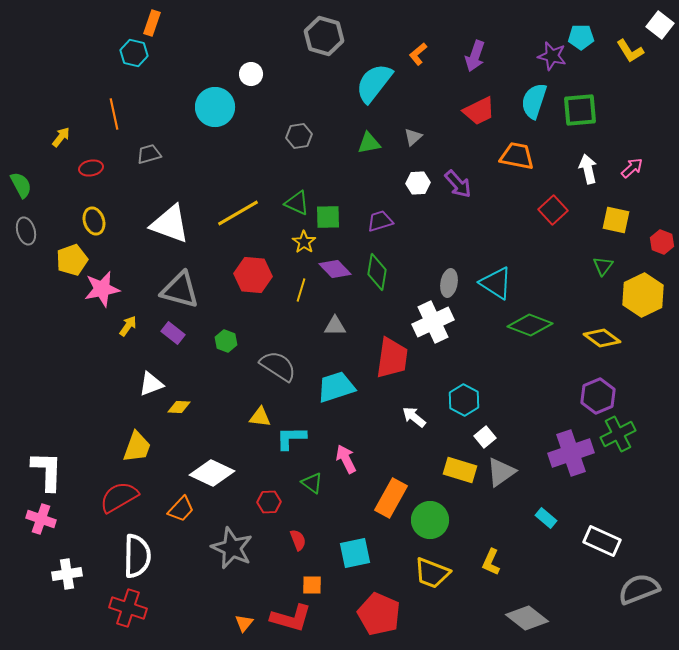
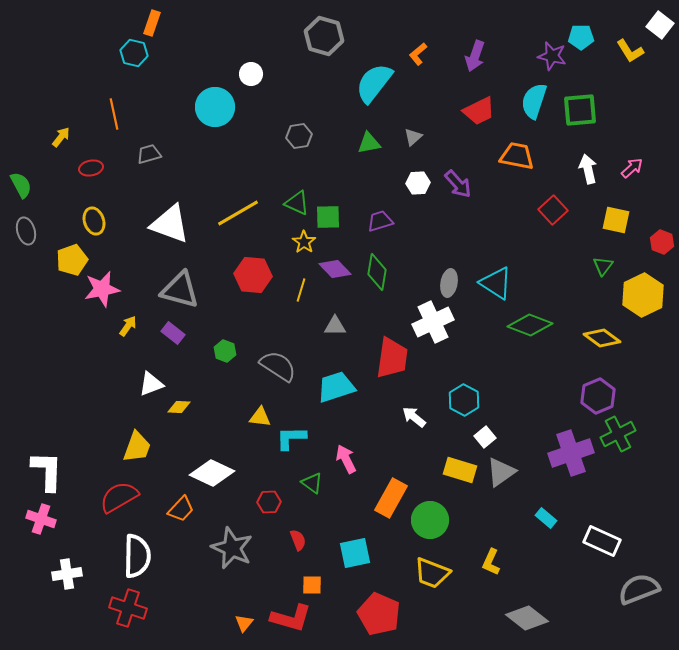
green hexagon at (226, 341): moved 1 px left, 10 px down
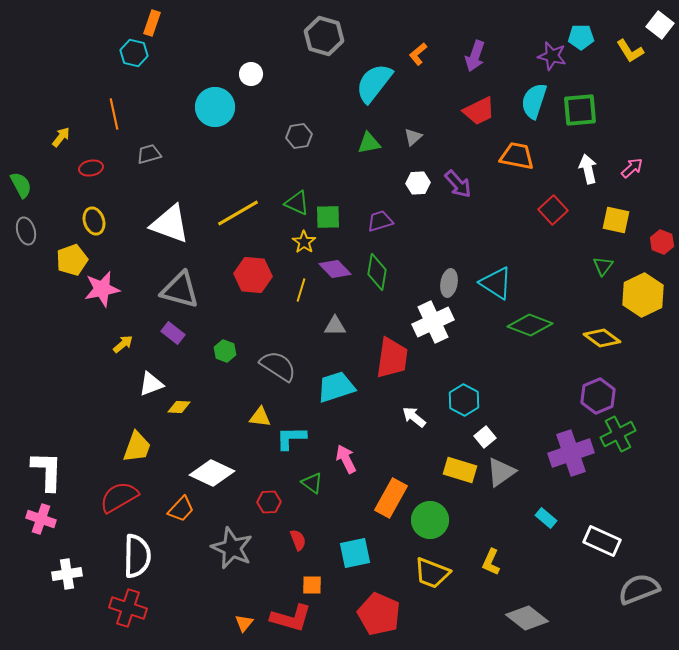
yellow arrow at (128, 326): moved 5 px left, 18 px down; rotated 15 degrees clockwise
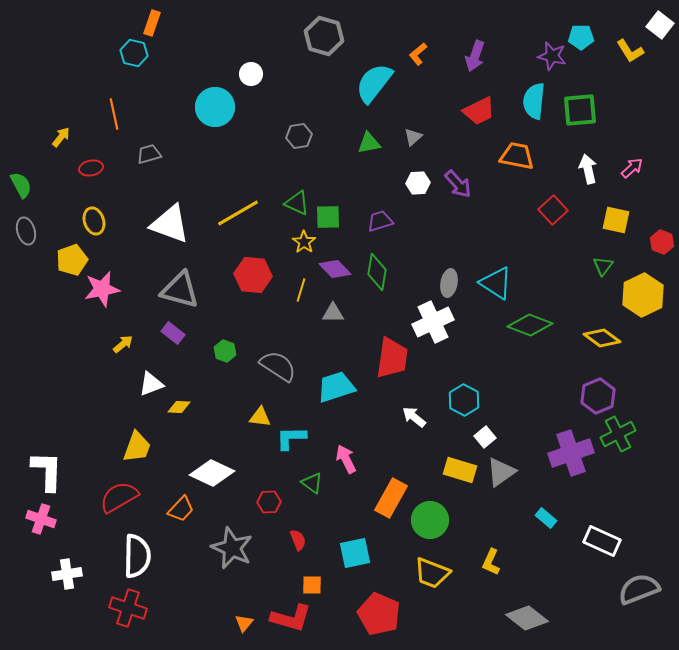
cyan semicircle at (534, 101): rotated 12 degrees counterclockwise
gray triangle at (335, 326): moved 2 px left, 13 px up
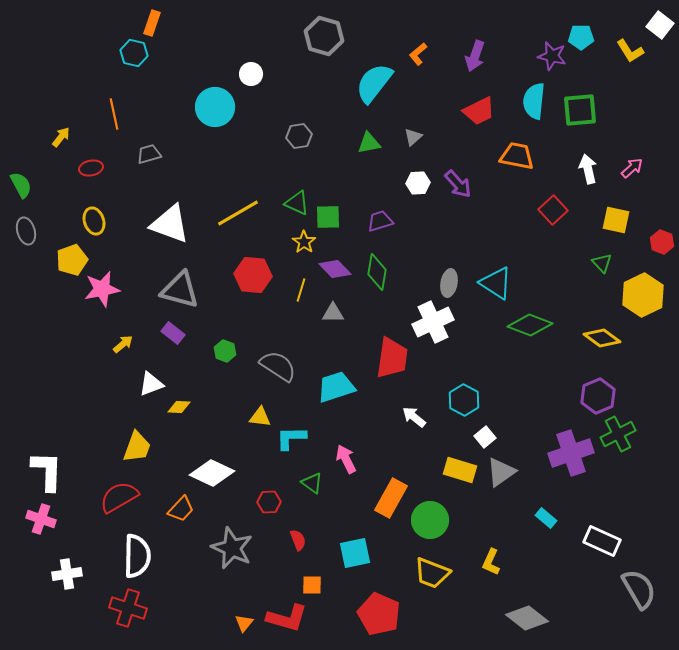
green triangle at (603, 266): moved 1 px left, 3 px up; rotated 20 degrees counterclockwise
gray semicircle at (639, 589): rotated 81 degrees clockwise
red L-shape at (291, 618): moved 4 px left
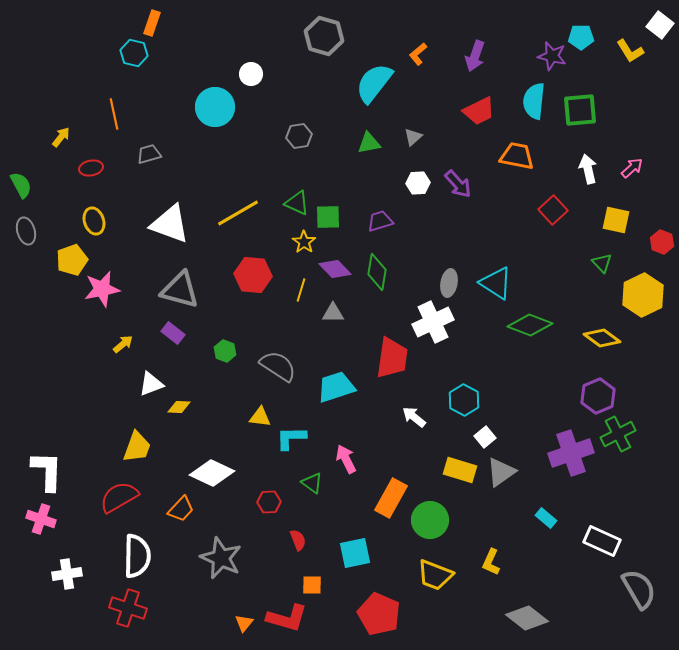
gray star at (232, 548): moved 11 px left, 10 px down
yellow trapezoid at (432, 573): moved 3 px right, 2 px down
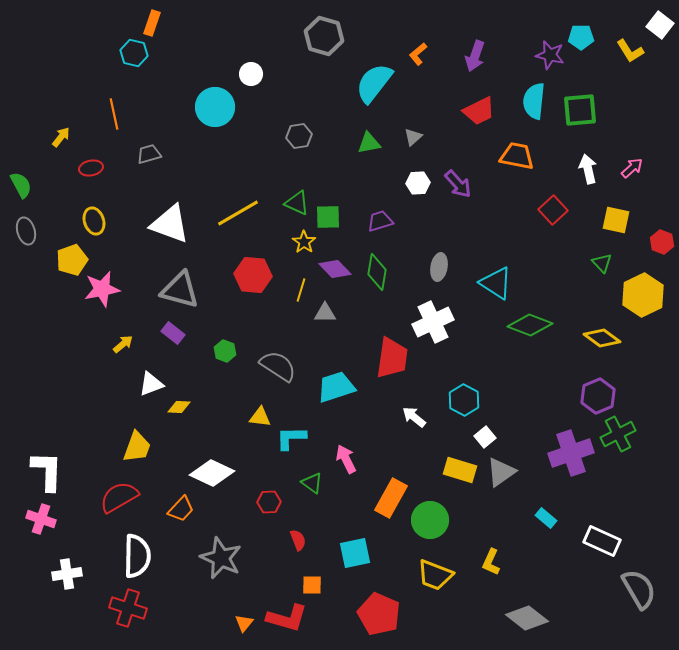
purple star at (552, 56): moved 2 px left, 1 px up
gray ellipse at (449, 283): moved 10 px left, 16 px up
gray triangle at (333, 313): moved 8 px left
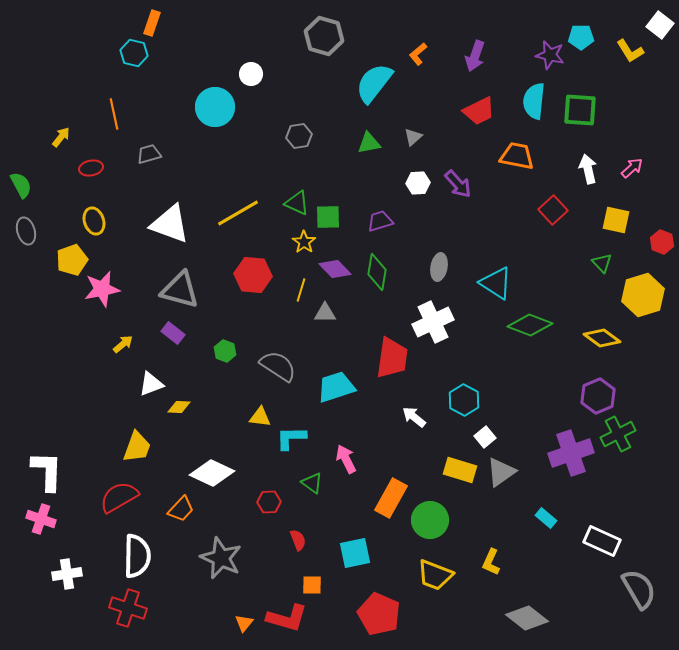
green square at (580, 110): rotated 9 degrees clockwise
yellow hexagon at (643, 295): rotated 9 degrees clockwise
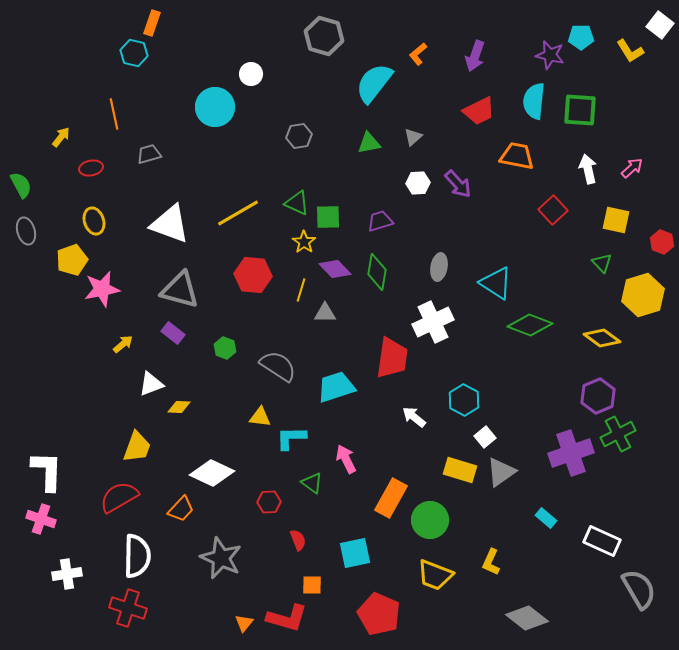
green hexagon at (225, 351): moved 3 px up
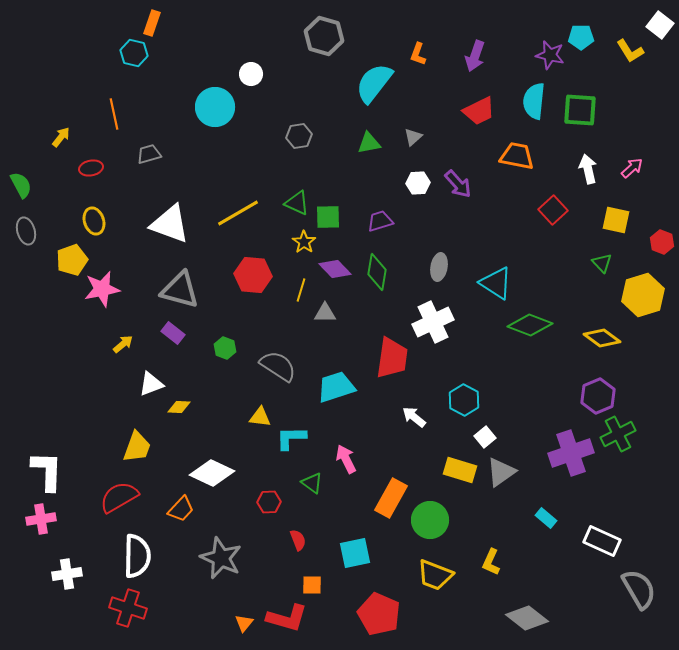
orange L-shape at (418, 54): rotated 30 degrees counterclockwise
pink cross at (41, 519): rotated 28 degrees counterclockwise
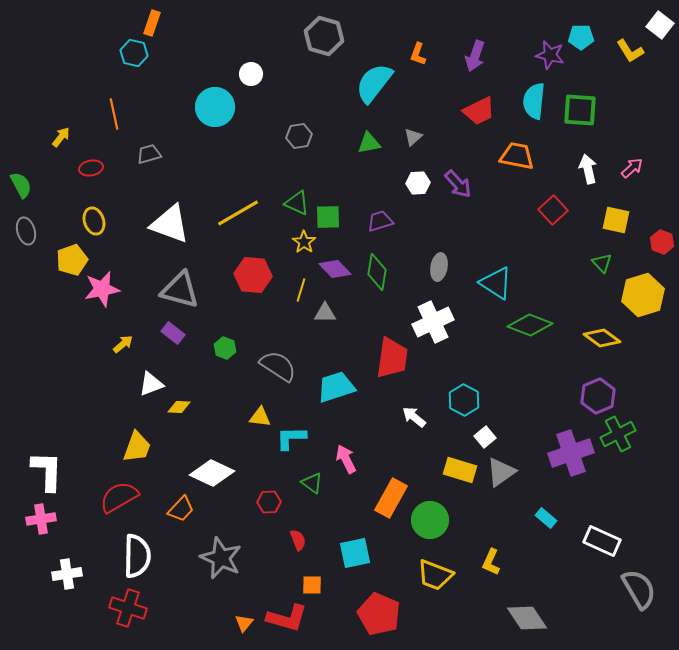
gray diamond at (527, 618): rotated 18 degrees clockwise
